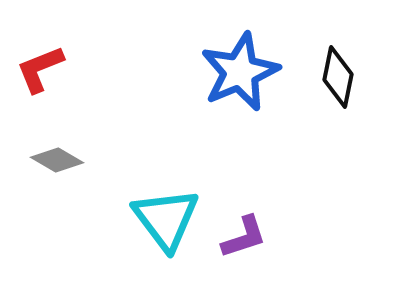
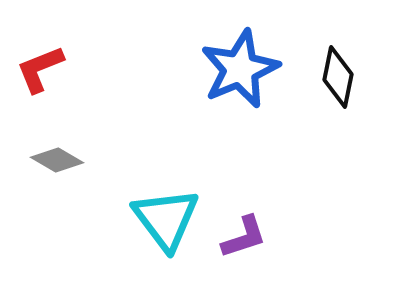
blue star: moved 3 px up
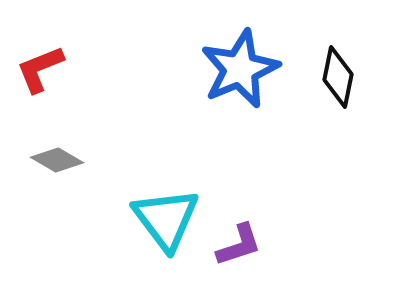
purple L-shape: moved 5 px left, 8 px down
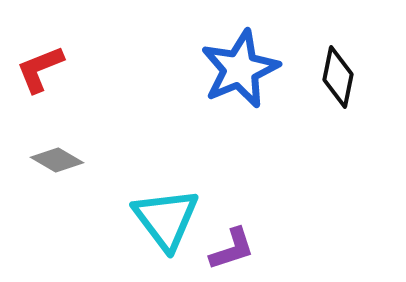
purple L-shape: moved 7 px left, 4 px down
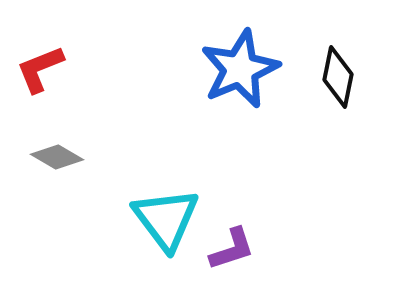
gray diamond: moved 3 px up
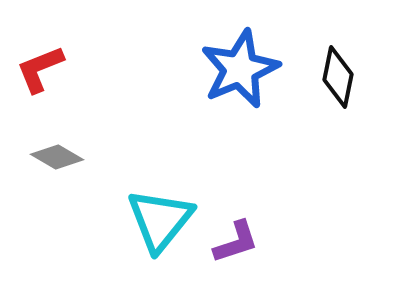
cyan triangle: moved 6 px left, 1 px down; rotated 16 degrees clockwise
purple L-shape: moved 4 px right, 7 px up
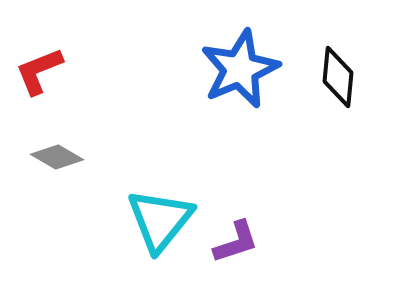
red L-shape: moved 1 px left, 2 px down
black diamond: rotated 6 degrees counterclockwise
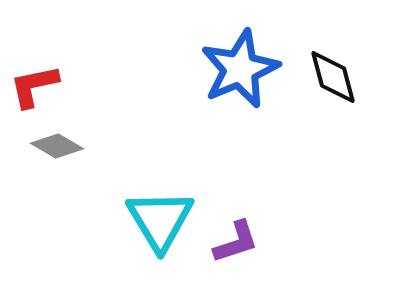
red L-shape: moved 5 px left, 15 px down; rotated 10 degrees clockwise
black diamond: moved 5 px left; rotated 20 degrees counterclockwise
gray diamond: moved 11 px up
cyan triangle: rotated 10 degrees counterclockwise
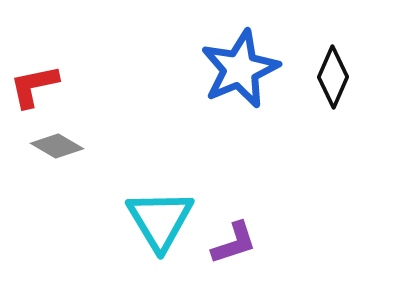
black diamond: rotated 38 degrees clockwise
purple L-shape: moved 2 px left, 1 px down
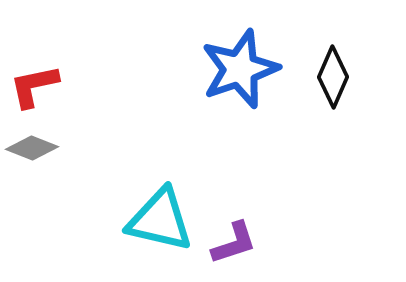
blue star: rotated 4 degrees clockwise
gray diamond: moved 25 px left, 2 px down; rotated 9 degrees counterclockwise
cyan triangle: rotated 46 degrees counterclockwise
